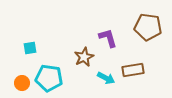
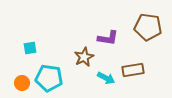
purple L-shape: rotated 115 degrees clockwise
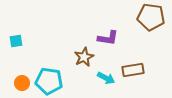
brown pentagon: moved 3 px right, 10 px up
cyan square: moved 14 px left, 7 px up
cyan pentagon: moved 3 px down
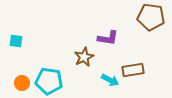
cyan square: rotated 16 degrees clockwise
cyan arrow: moved 4 px right, 2 px down
